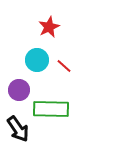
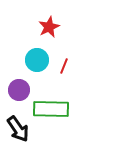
red line: rotated 70 degrees clockwise
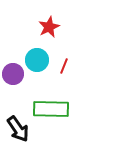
purple circle: moved 6 px left, 16 px up
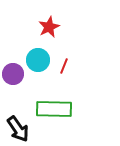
cyan circle: moved 1 px right
green rectangle: moved 3 px right
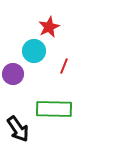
cyan circle: moved 4 px left, 9 px up
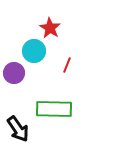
red star: moved 1 px right, 1 px down; rotated 15 degrees counterclockwise
red line: moved 3 px right, 1 px up
purple circle: moved 1 px right, 1 px up
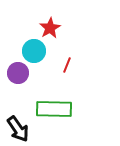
red star: rotated 10 degrees clockwise
purple circle: moved 4 px right
